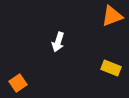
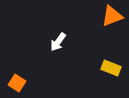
white arrow: rotated 18 degrees clockwise
orange square: moved 1 px left; rotated 24 degrees counterclockwise
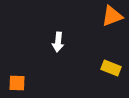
white arrow: rotated 30 degrees counterclockwise
orange square: rotated 30 degrees counterclockwise
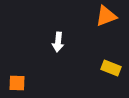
orange triangle: moved 6 px left
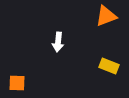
yellow rectangle: moved 2 px left, 2 px up
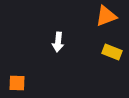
yellow rectangle: moved 3 px right, 14 px up
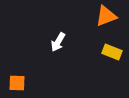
white arrow: rotated 24 degrees clockwise
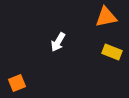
orange triangle: moved 1 px down; rotated 10 degrees clockwise
orange square: rotated 24 degrees counterclockwise
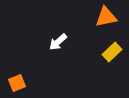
white arrow: rotated 18 degrees clockwise
yellow rectangle: rotated 66 degrees counterclockwise
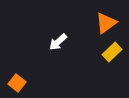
orange triangle: moved 6 px down; rotated 25 degrees counterclockwise
orange square: rotated 30 degrees counterclockwise
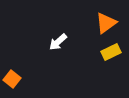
yellow rectangle: moved 1 px left; rotated 18 degrees clockwise
orange square: moved 5 px left, 4 px up
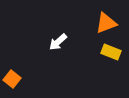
orange triangle: rotated 15 degrees clockwise
yellow rectangle: rotated 48 degrees clockwise
